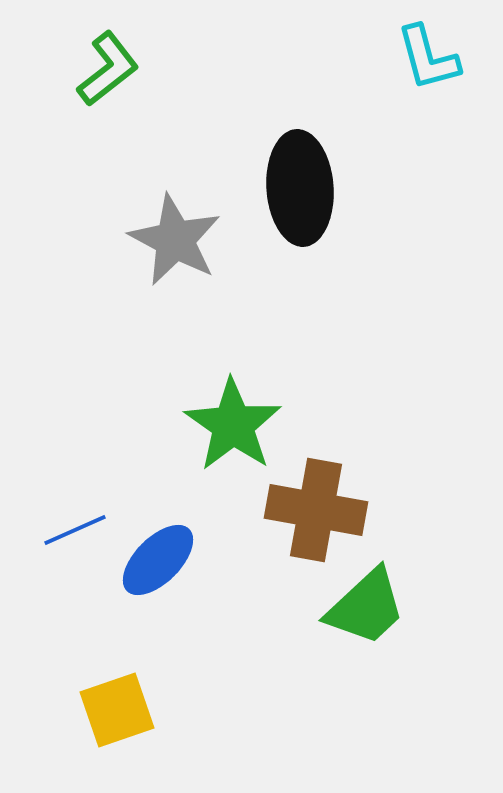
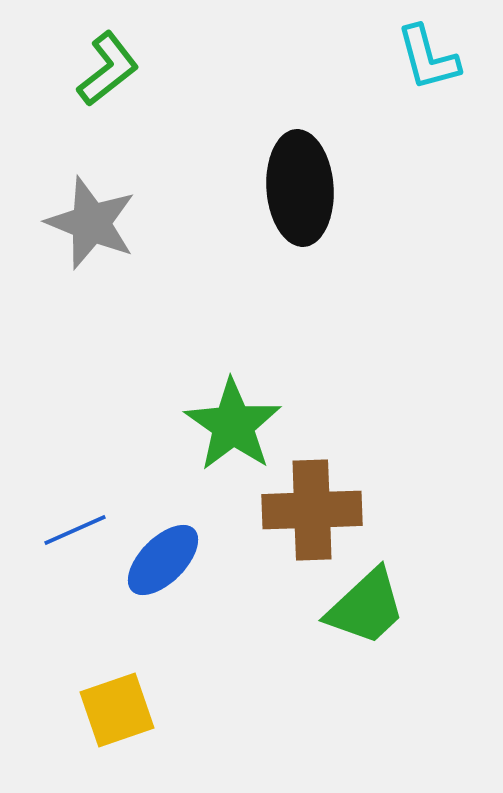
gray star: moved 84 px left, 17 px up; rotated 6 degrees counterclockwise
brown cross: moved 4 px left; rotated 12 degrees counterclockwise
blue ellipse: moved 5 px right
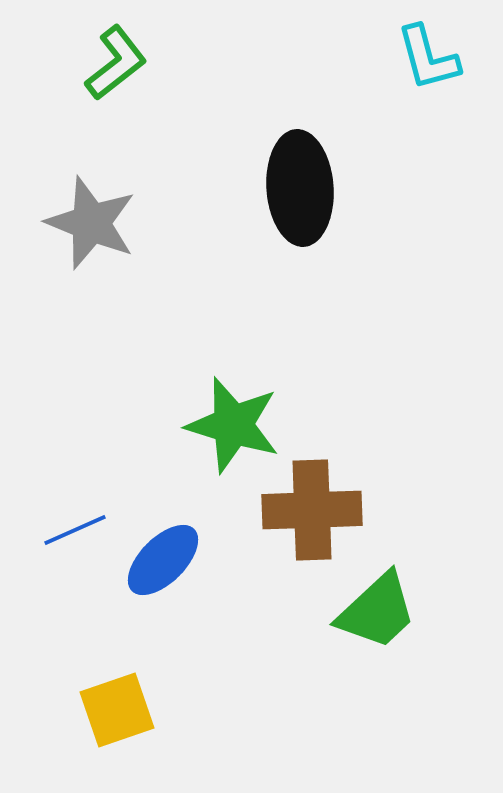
green L-shape: moved 8 px right, 6 px up
green star: rotated 18 degrees counterclockwise
green trapezoid: moved 11 px right, 4 px down
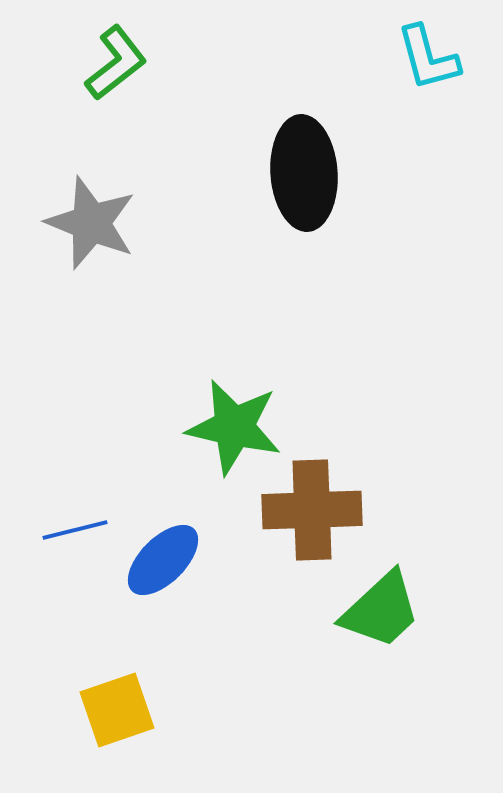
black ellipse: moved 4 px right, 15 px up
green star: moved 1 px right, 2 px down; rotated 4 degrees counterclockwise
blue line: rotated 10 degrees clockwise
green trapezoid: moved 4 px right, 1 px up
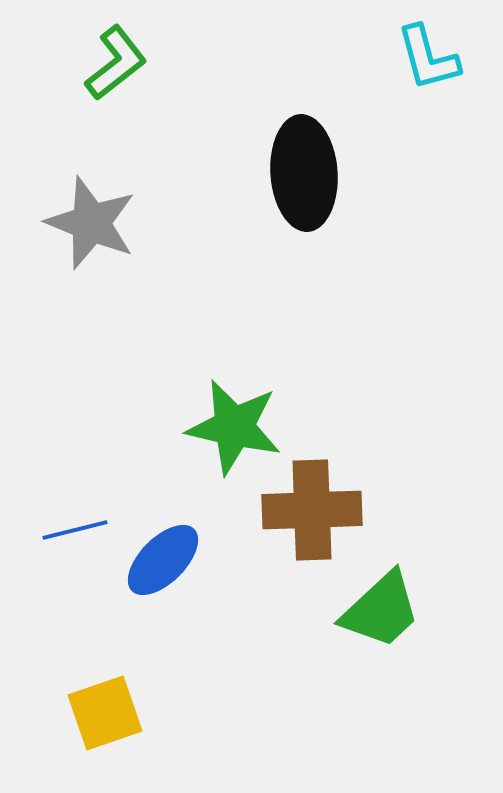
yellow square: moved 12 px left, 3 px down
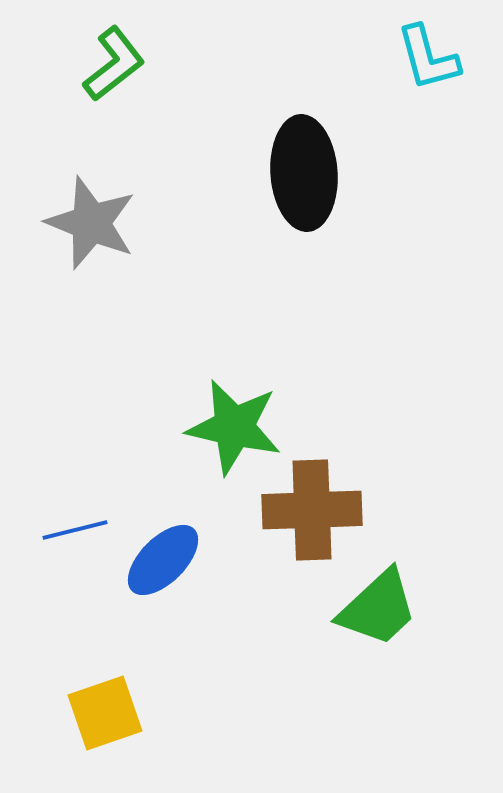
green L-shape: moved 2 px left, 1 px down
green trapezoid: moved 3 px left, 2 px up
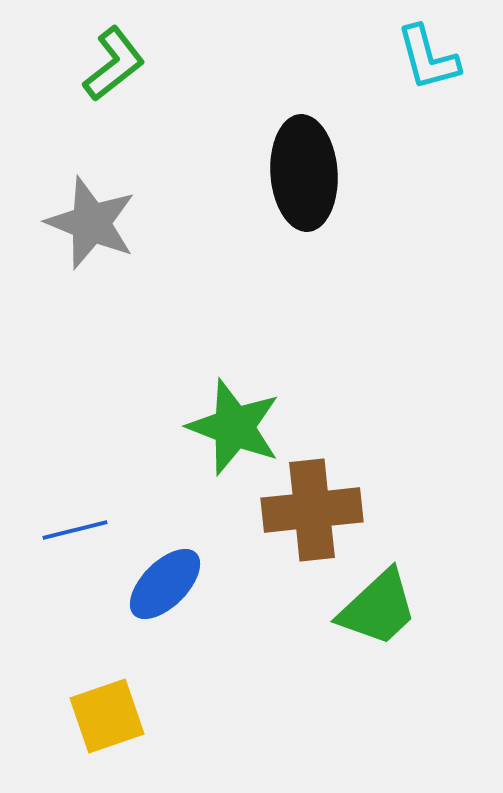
green star: rotated 8 degrees clockwise
brown cross: rotated 4 degrees counterclockwise
blue ellipse: moved 2 px right, 24 px down
yellow square: moved 2 px right, 3 px down
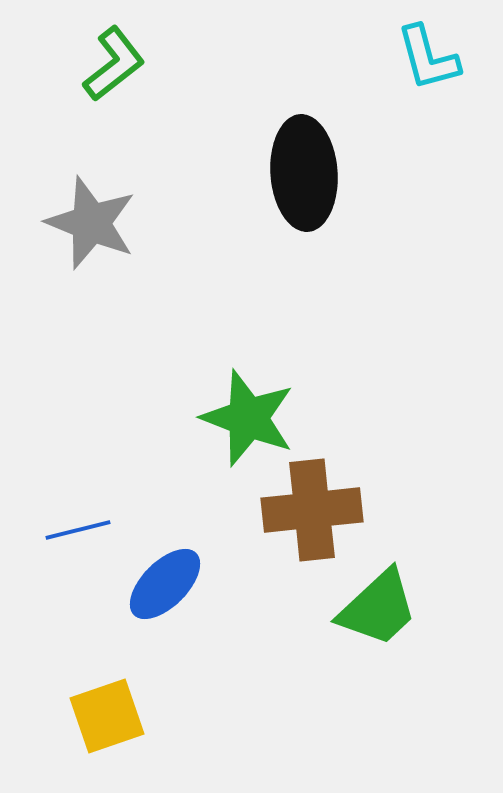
green star: moved 14 px right, 9 px up
blue line: moved 3 px right
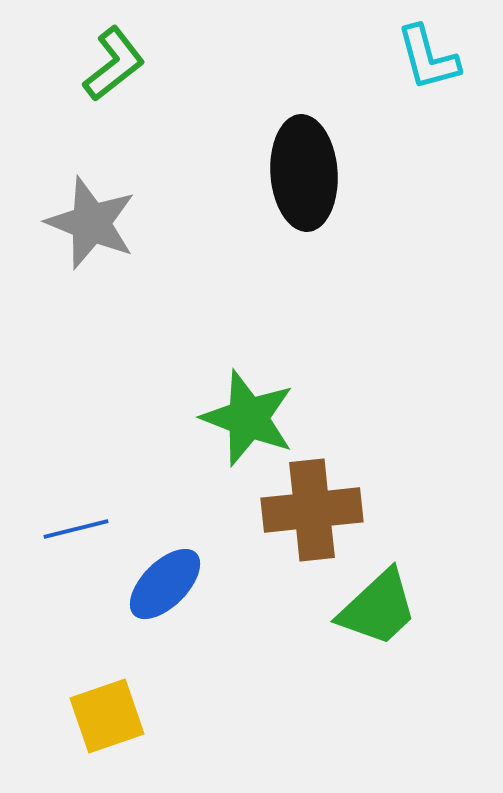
blue line: moved 2 px left, 1 px up
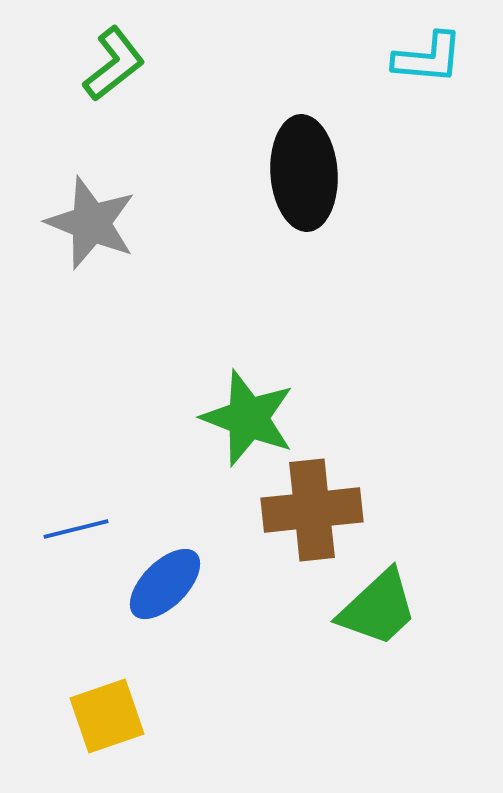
cyan L-shape: rotated 70 degrees counterclockwise
